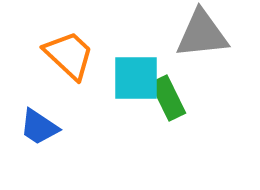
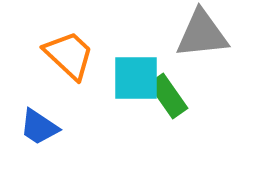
green rectangle: moved 2 px up; rotated 9 degrees counterclockwise
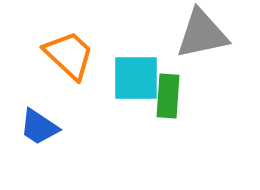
gray triangle: rotated 6 degrees counterclockwise
green rectangle: rotated 39 degrees clockwise
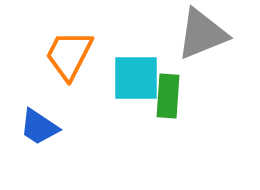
gray triangle: rotated 10 degrees counterclockwise
orange trapezoid: rotated 106 degrees counterclockwise
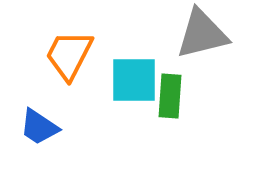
gray triangle: rotated 8 degrees clockwise
cyan square: moved 2 px left, 2 px down
green rectangle: moved 2 px right
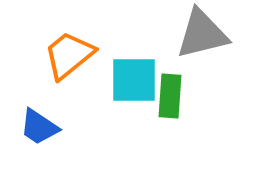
orange trapezoid: rotated 24 degrees clockwise
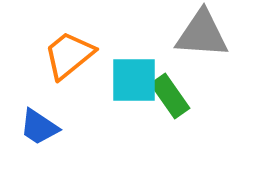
gray triangle: rotated 18 degrees clockwise
green rectangle: rotated 39 degrees counterclockwise
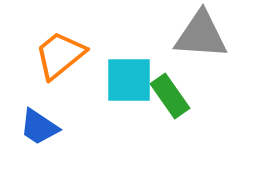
gray triangle: moved 1 px left, 1 px down
orange trapezoid: moved 9 px left
cyan square: moved 5 px left
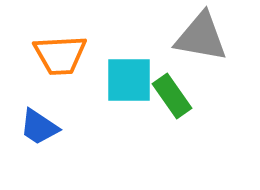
gray triangle: moved 2 px down; rotated 6 degrees clockwise
orange trapezoid: rotated 144 degrees counterclockwise
green rectangle: moved 2 px right
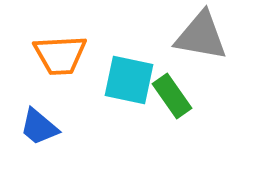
gray triangle: moved 1 px up
cyan square: rotated 12 degrees clockwise
blue trapezoid: rotated 6 degrees clockwise
